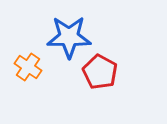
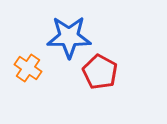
orange cross: moved 1 px down
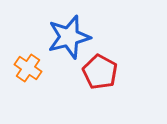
blue star: rotated 15 degrees counterclockwise
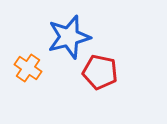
red pentagon: rotated 16 degrees counterclockwise
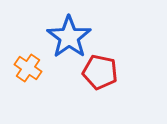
blue star: rotated 21 degrees counterclockwise
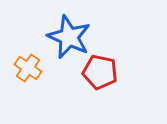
blue star: rotated 12 degrees counterclockwise
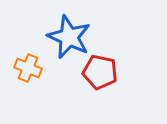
orange cross: rotated 12 degrees counterclockwise
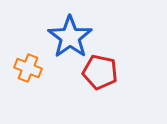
blue star: moved 1 px right; rotated 12 degrees clockwise
